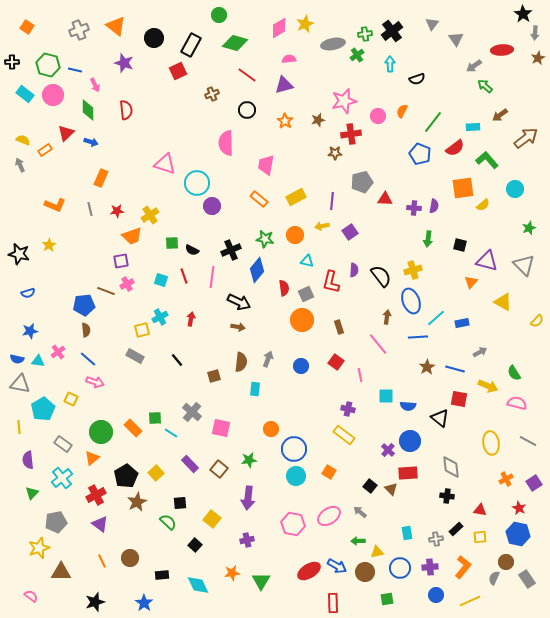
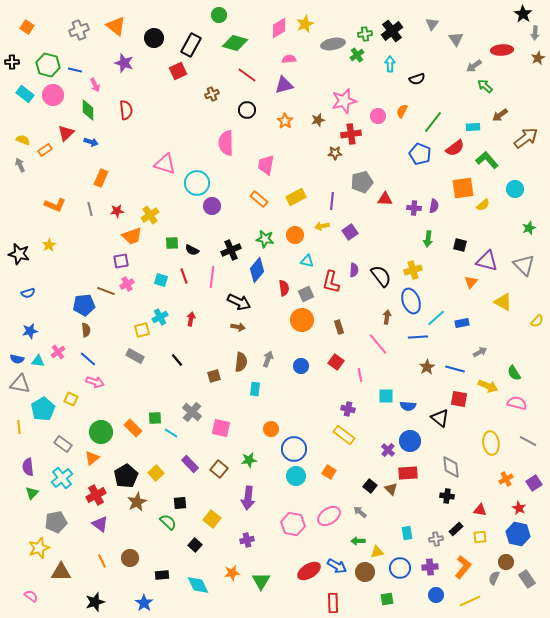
purple semicircle at (28, 460): moved 7 px down
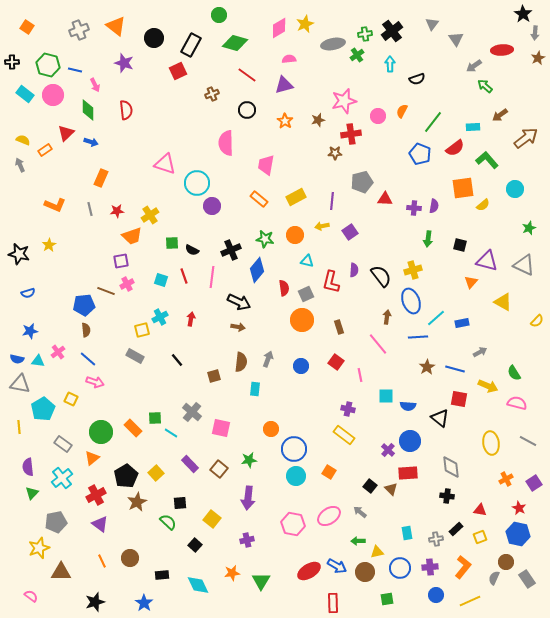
gray triangle at (524, 265): rotated 20 degrees counterclockwise
yellow square at (480, 537): rotated 16 degrees counterclockwise
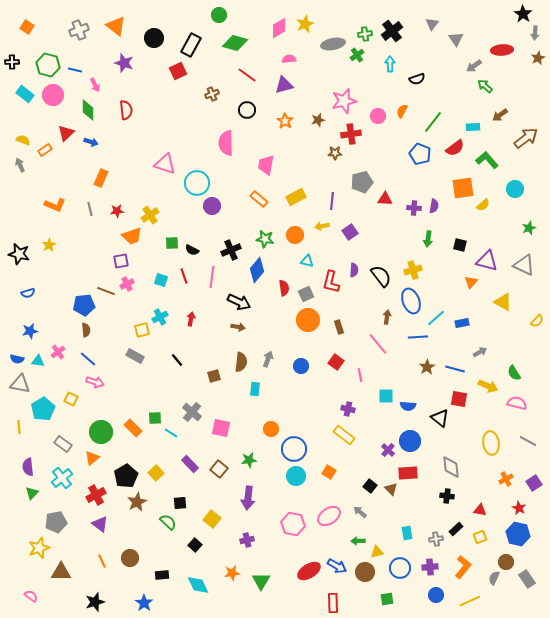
orange circle at (302, 320): moved 6 px right
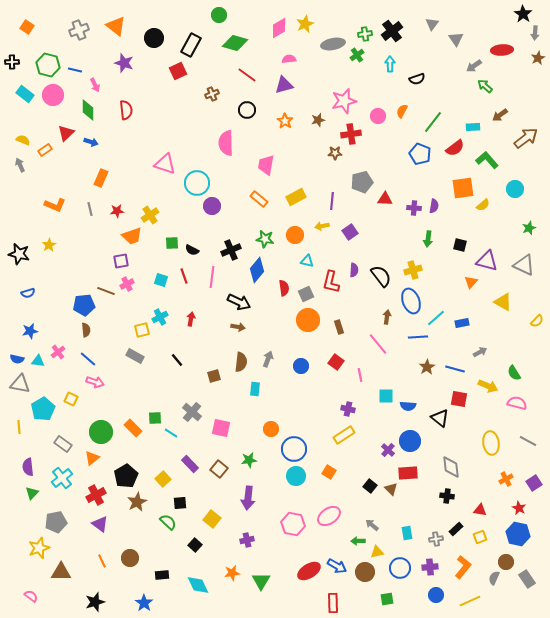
yellow rectangle at (344, 435): rotated 70 degrees counterclockwise
yellow square at (156, 473): moved 7 px right, 6 px down
gray arrow at (360, 512): moved 12 px right, 13 px down
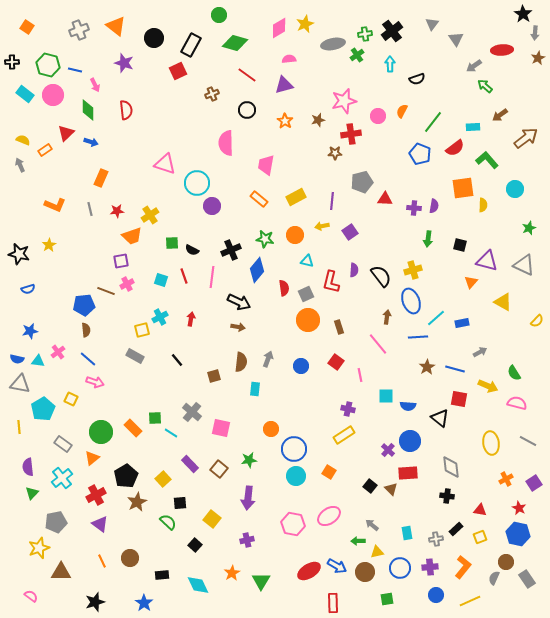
yellow semicircle at (483, 205): rotated 48 degrees counterclockwise
blue semicircle at (28, 293): moved 4 px up
orange star at (232, 573): rotated 21 degrees counterclockwise
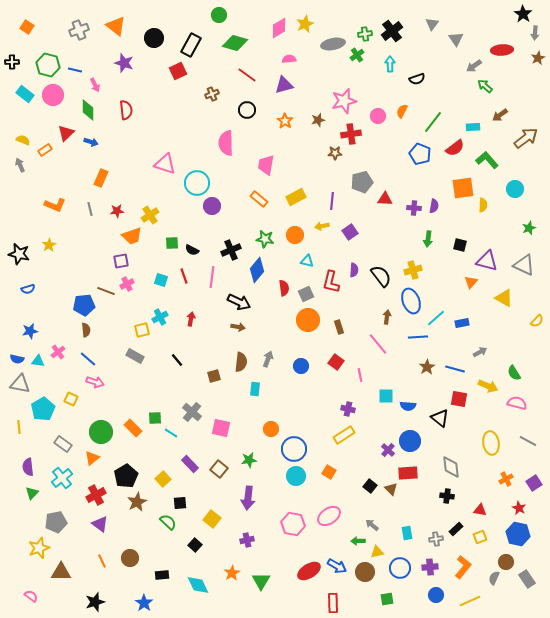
yellow triangle at (503, 302): moved 1 px right, 4 px up
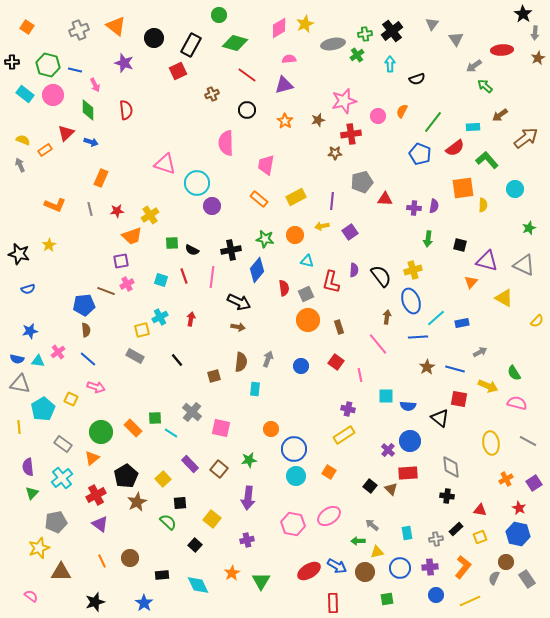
black cross at (231, 250): rotated 12 degrees clockwise
pink arrow at (95, 382): moved 1 px right, 5 px down
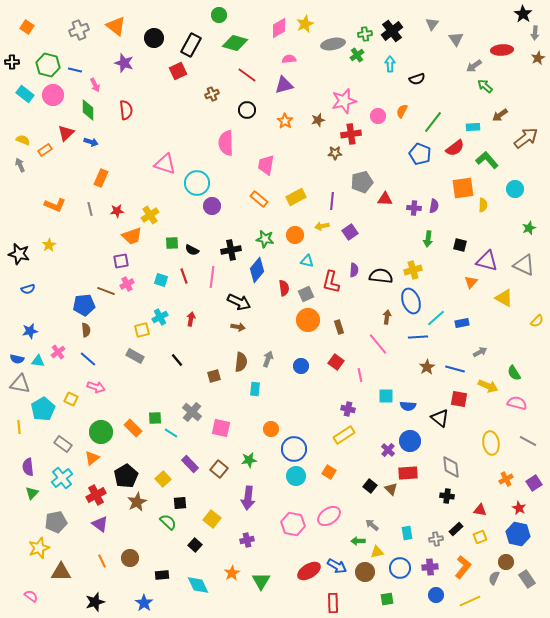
black semicircle at (381, 276): rotated 45 degrees counterclockwise
